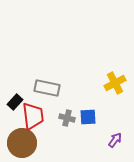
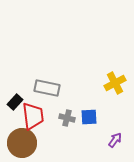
blue square: moved 1 px right
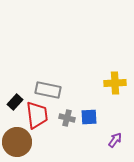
yellow cross: rotated 25 degrees clockwise
gray rectangle: moved 1 px right, 2 px down
red trapezoid: moved 4 px right, 1 px up
brown circle: moved 5 px left, 1 px up
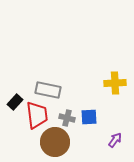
brown circle: moved 38 px right
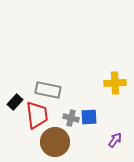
gray cross: moved 4 px right
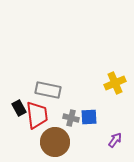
yellow cross: rotated 20 degrees counterclockwise
black rectangle: moved 4 px right, 6 px down; rotated 70 degrees counterclockwise
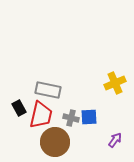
red trapezoid: moved 4 px right; rotated 20 degrees clockwise
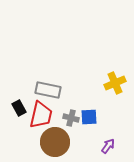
purple arrow: moved 7 px left, 6 px down
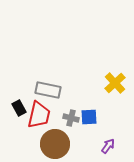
yellow cross: rotated 20 degrees counterclockwise
red trapezoid: moved 2 px left
brown circle: moved 2 px down
